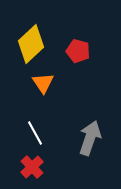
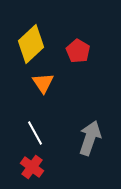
red pentagon: rotated 15 degrees clockwise
red cross: rotated 10 degrees counterclockwise
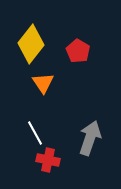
yellow diamond: rotated 9 degrees counterclockwise
red cross: moved 16 px right, 7 px up; rotated 25 degrees counterclockwise
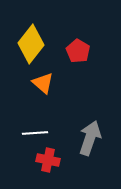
orange triangle: rotated 15 degrees counterclockwise
white line: rotated 65 degrees counterclockwise
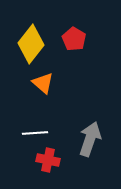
red pentagon: moved 4 px left, 12 px up
gray arrow: moved 1 px down
